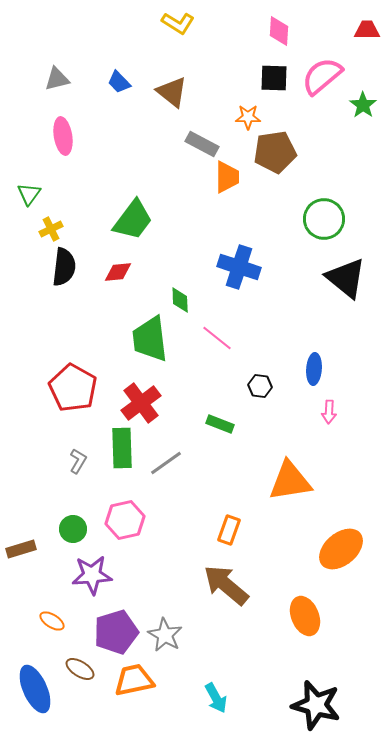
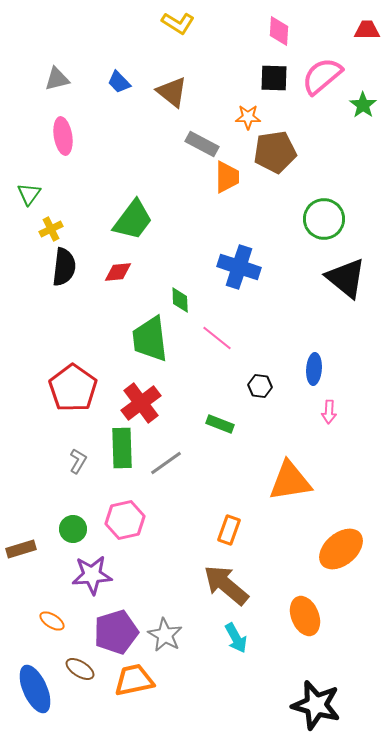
red pentagon at (73, 388): rotated 6 degrees clockwise
cyan arrow at (216, 698): moved 20 px right, 60 px up
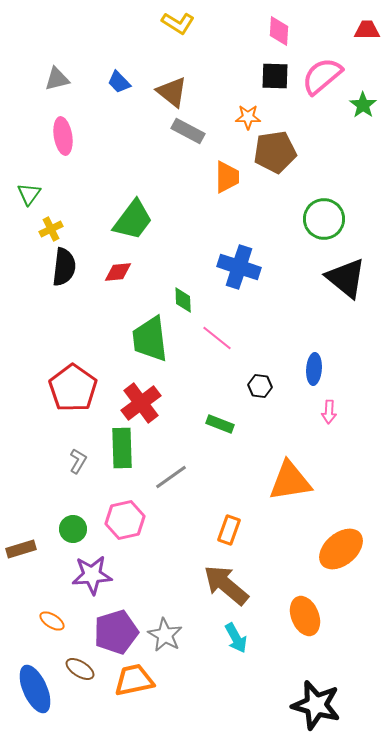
black square at (274, 78): moved 1 px right, 2 px up
gray rectangle at (202, 144): moved 14 px left, 13 px up
green diamond at (180, 300): moved 3 px right
gray line at (166, 463): moved 5 px right, 14 px down
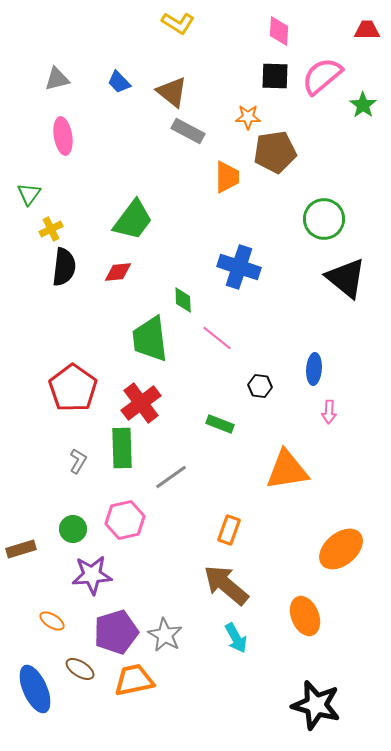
orange triangle at (290, 481): moved 3 px left, 11 px up
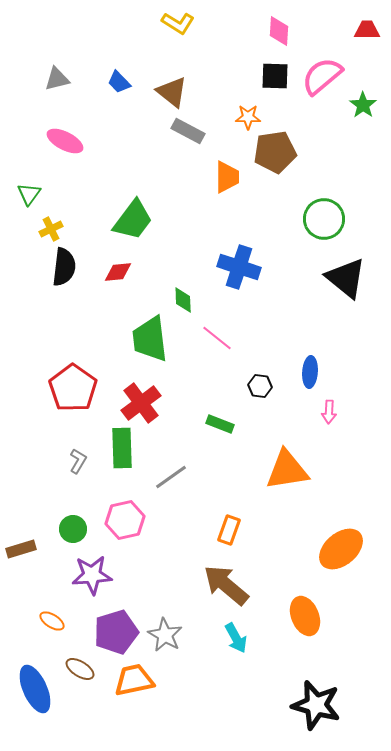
pink ellipse at (63, 136): moved 2 px right, 5 px down; rotated 54 degrees counterclockwise
blue ellipse at (314, 369): moved 4 px left, 3 px down
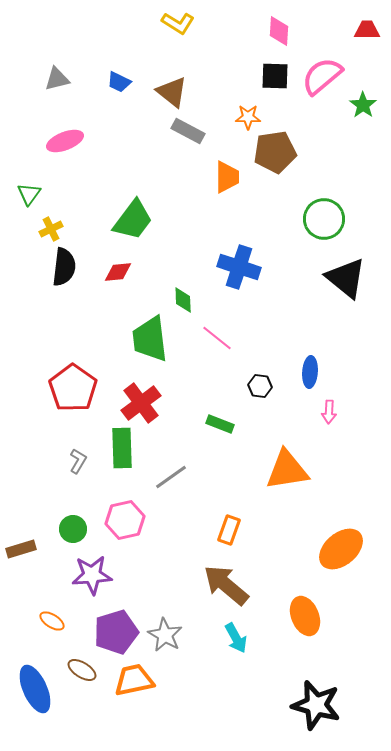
blue trapezoid at (119, 82): rotated 20 degrees counterclockwise
pink ellipse at (65, 141): rotated 48 degrees counterclockwise
brown ellipse at (80, 669): moved 2 px right, 1 px down
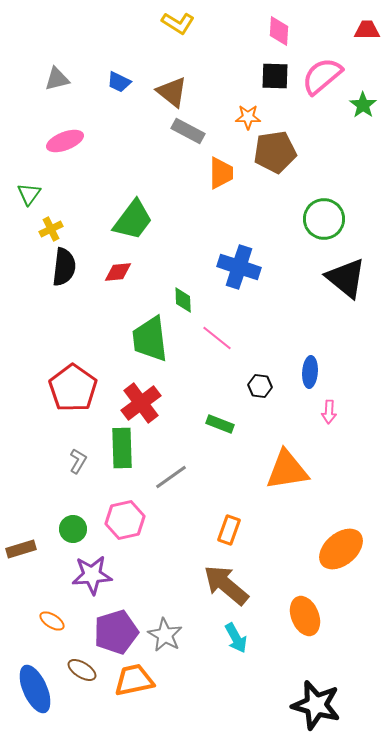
orange trapezoid at (227, 177): moved 6 px left, 4 px up
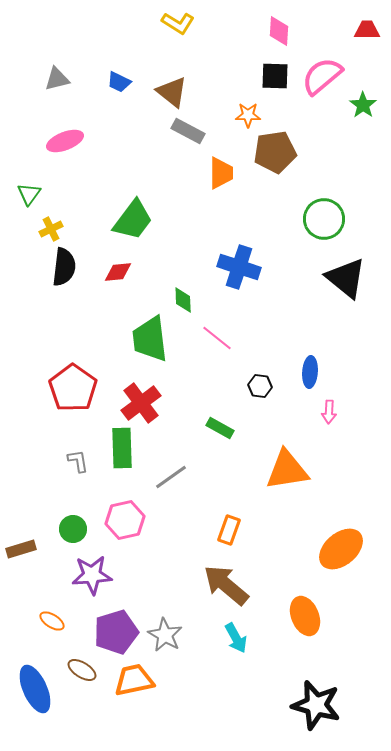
orange star at (248, 117): moved 2 px up
green rectangle at (220, 424): moved 4 px down; rotated 8 degrees clockwise
gray L-shape at (78, 461): rotated 40 degrees counterclockwise
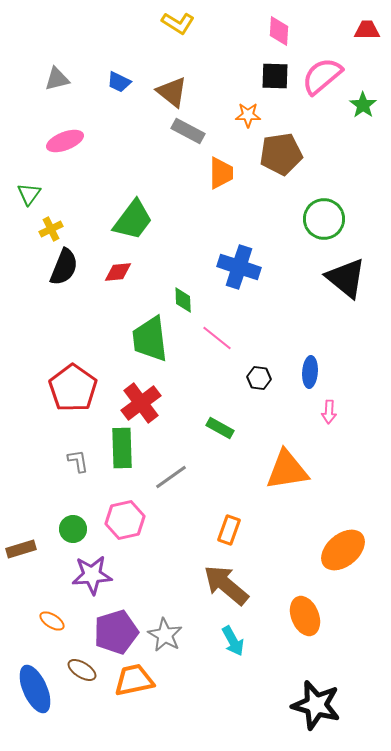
brown pentagon at (275, 152): moved 6 px right, 2 px down
black semicircle at (64, 267): rotated 15 degrees clockwise
black hexagon at (260, 386): moved 1 px left, 8 px up
orange ellipse at (341, 549): moved 2 px right, 1 px down
cyan arrow at (236, 638): moved 3 px left, 3 px down
